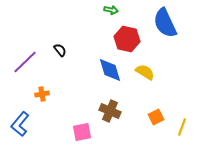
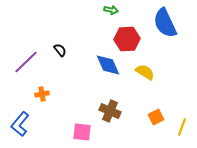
red hexagon: rotated 15 degrees counterclockwise
purple line: moved 1 px right
blue diamond: moved 2 px left, 5 px up; rotated 8 degrees counterclockwise
pink square: rotated 18 degrees clockwise
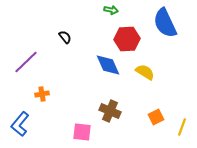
black semicircle: moved 5 px right, 13 px up
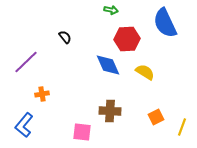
brown cross: rotated 20 degrees counterclockwise
blue L-shape: moved 4 px right, 1 px down
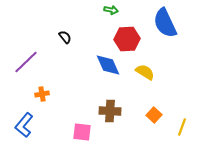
orange square: moved 2 px left, 2 px up; rotated 21 degrees counterclockwise
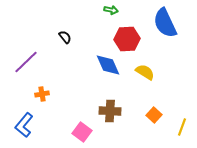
pink square: rotated 30 degrees clockwise
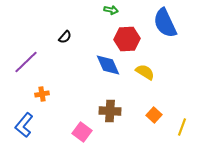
black semicircle: rotated 80 degrees clockwise
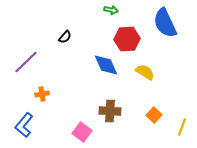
blue diamond: moved 2 px left
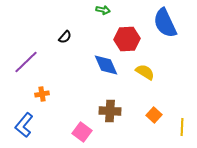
green arrow: moved 8 px left
yellow line: rotated 18 degrees counterclockwise
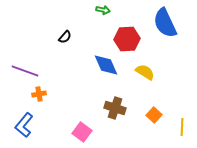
purple line: moved 1 px left, 9 px down; rotated 64 degrees clockwise
orange cross: moved 3 px left
brown cross: moved 5 px right, 3 px up; rotated 15 degrees clockwise
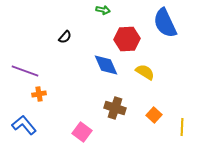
blue L-shape: rotated 100 degrees clockwise
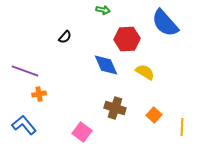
blue semicircle: rotated 16 degrees counterclockwise
